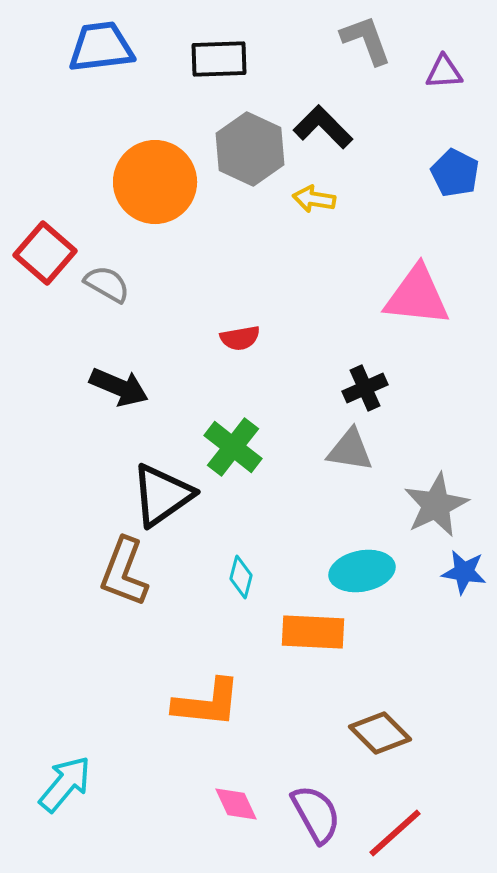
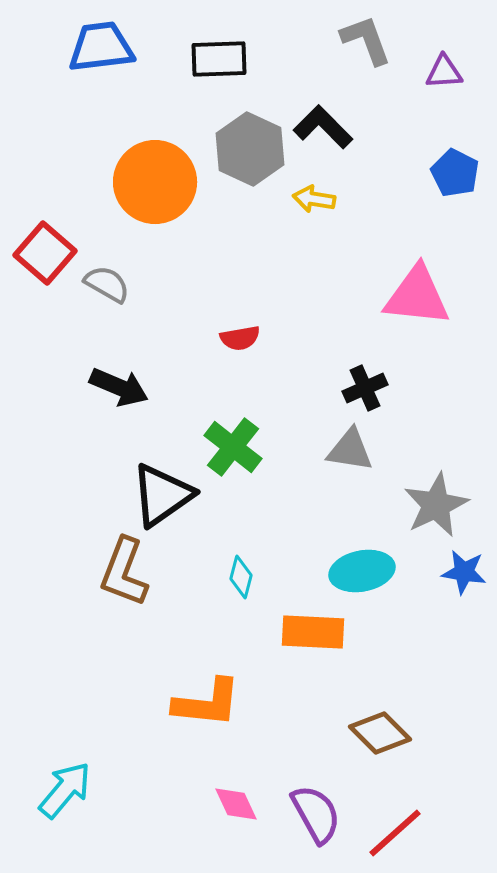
cyan arrow: moved 6 px down
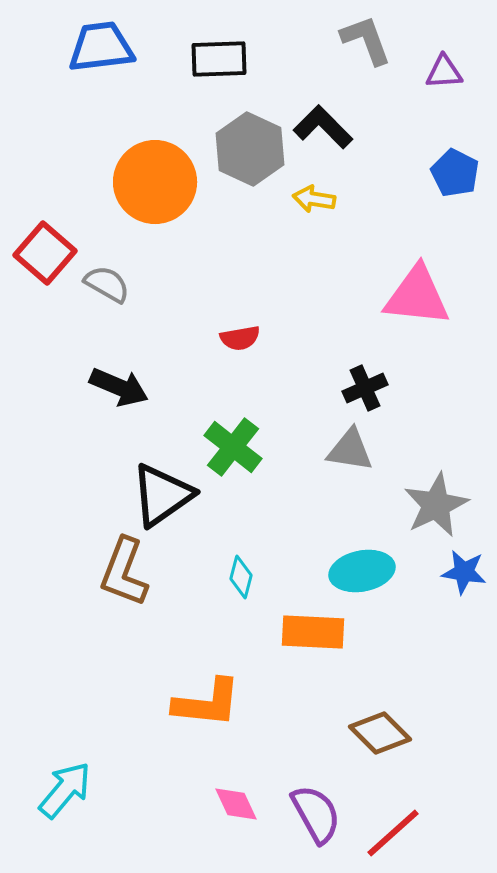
red line: moved 2 px left
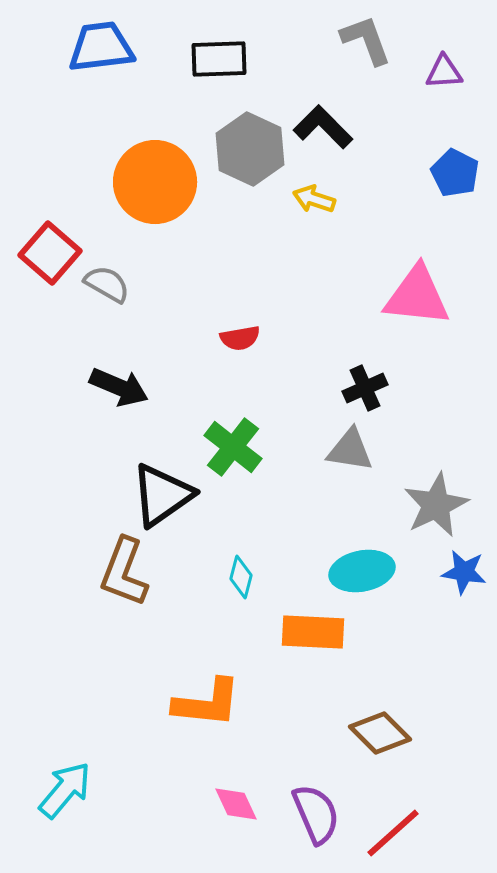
yellow arrow: rotated 9 degrees clockwise
red square: moved 5 px right
purple semicircle: rotated 6 degrees clockwise
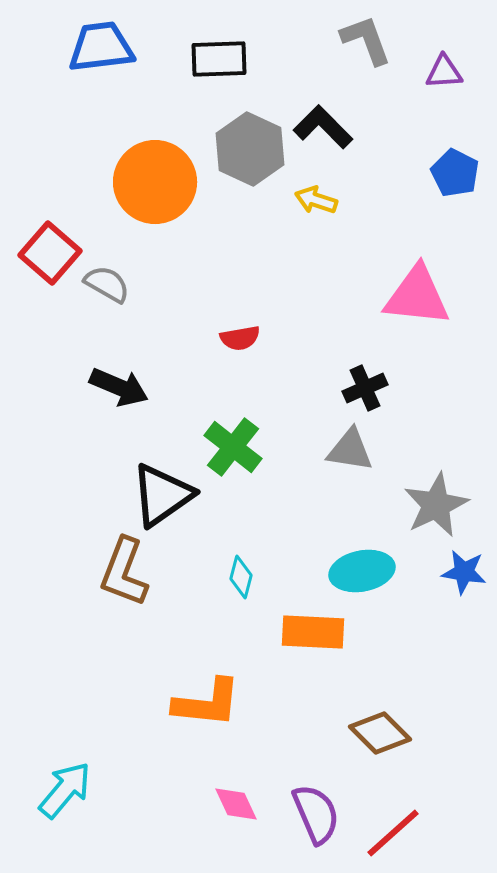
yellow arrow: moved 2 px right, 1 px down
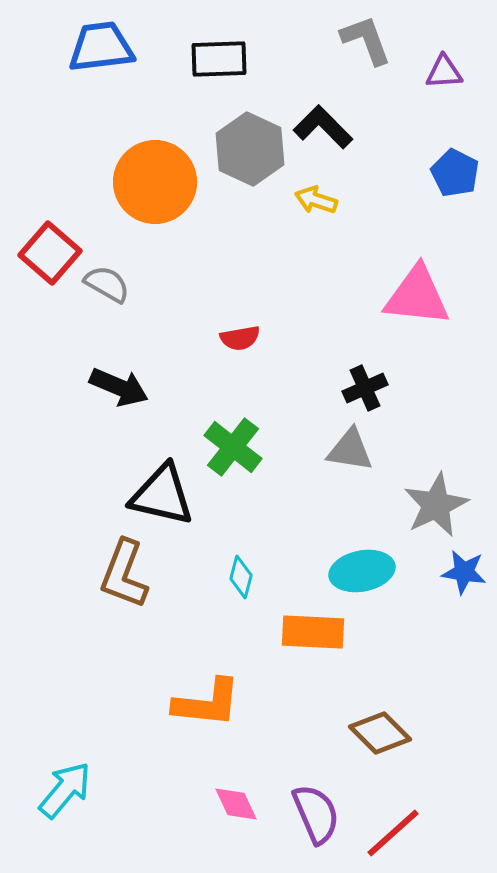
black triangle: rotated 48 degrees clockwise
brown L-shape: moved 2 px down
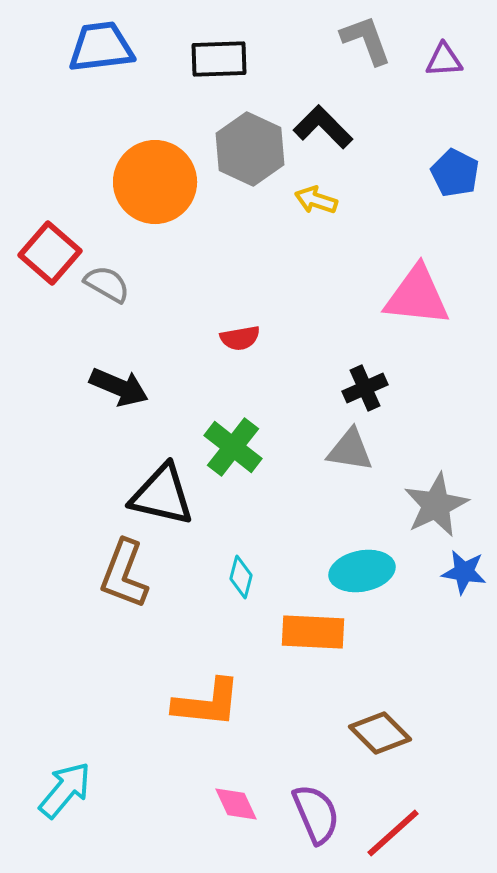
purple triangle: moved 12 px up
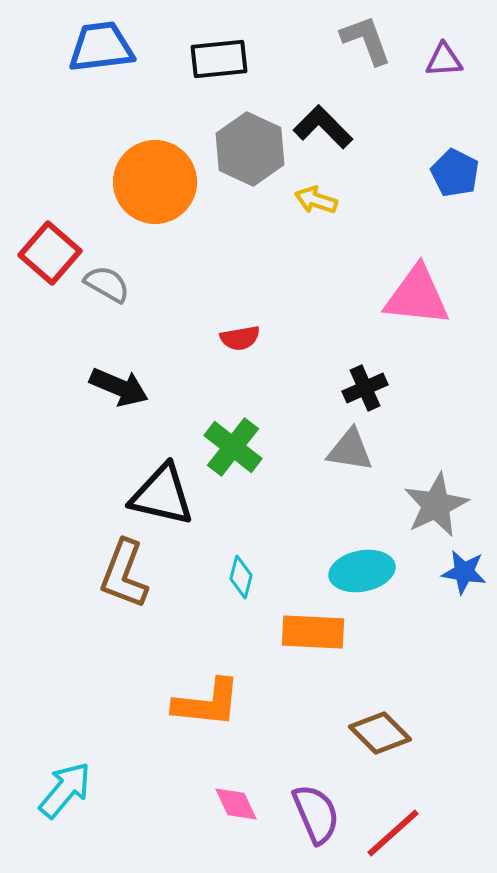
black rectangle: rotated 4 degrees counterclockwise
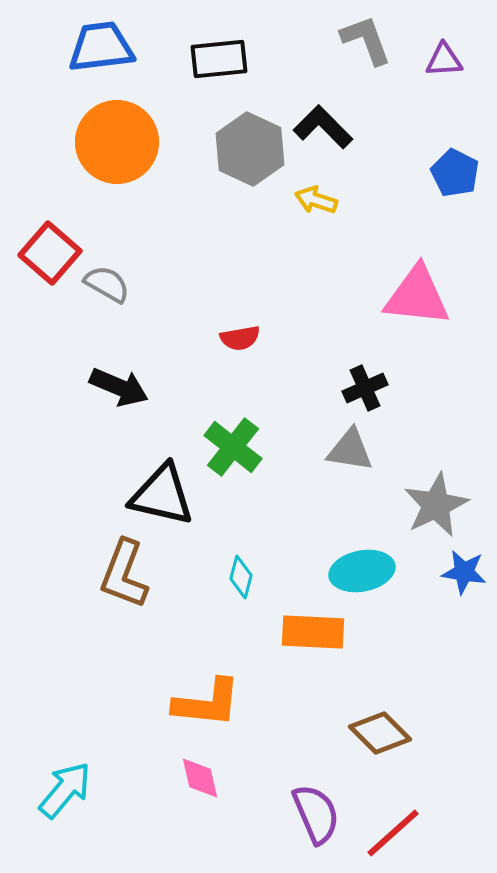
orange circle: moved 38 px left, 40 px up
pink diamond: moved 36 px left, 26 px up; rotated 12 degrees clockwise
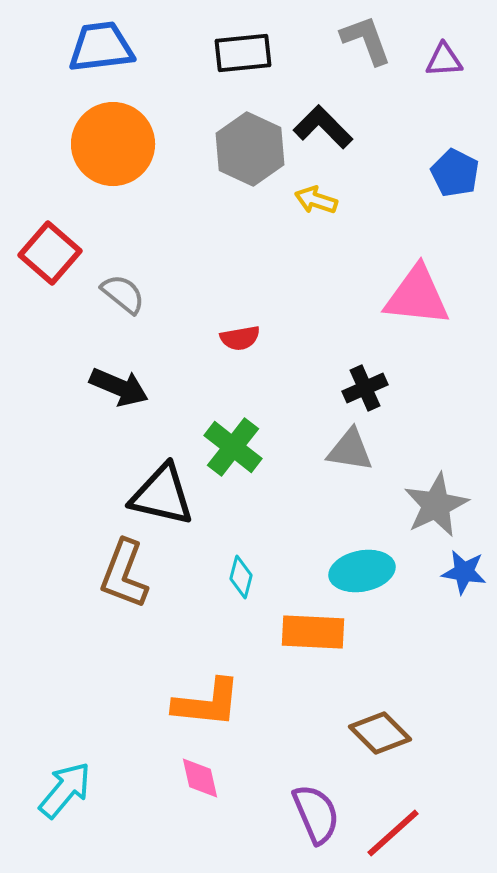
black rectangle: moved 24 px right, 6 px up
orange circle: moved 4 px left, 2 px down
gray semicircle: moved 16 px right, 10 px down; rotated 9 degrees clockwise
